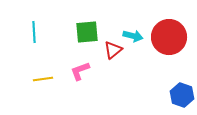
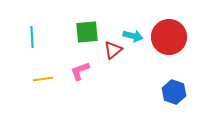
cyan line: moved 2 px left, 5 px down
blue hexagon: moved 8 px left, 3 px up
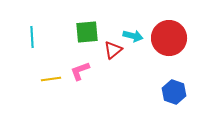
red circle: moved 1 px down
yellow line: moved 8 px right
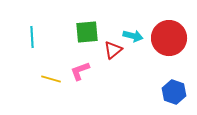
yellow line: rotated 24 degrees clockwise
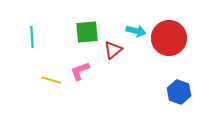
cyan arrow: moved 3 px right, 5 px up
yellow line: moved 1 px down
blue hexagon: moved 5 px right
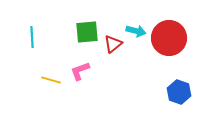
red triangle: moved 6 px up
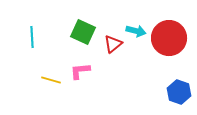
green square: moved 4 px left; rotated 30 degrees clockwise
pink L-shape: rotated 15 degrees clockwise
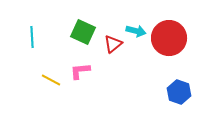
yellow line: rotated 12 degrees clockwise
